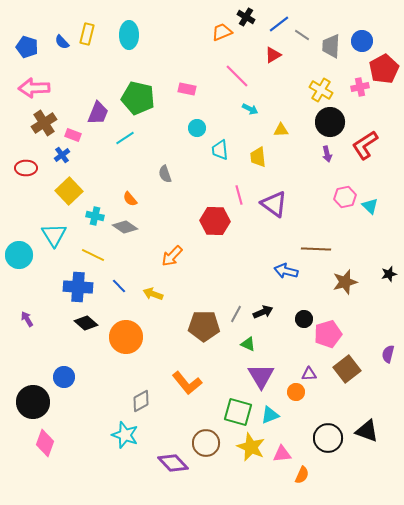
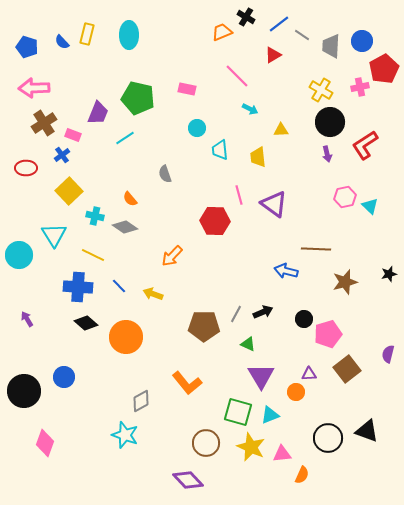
black circle at (33, 402): moved 9 px left, 11 px up
purple diamond at (173, 463): moved 15 px right, 17 px down
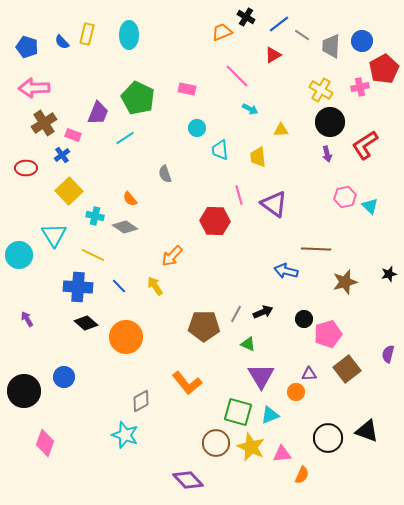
green pentagon at (138, 98): rotated 12 degrees clockwise
yellow arrow at (153, 294): moved 2 px right, 8 px up; rotated 36 degrees clockwise
brown circle at (206, 443): moved 10 px right
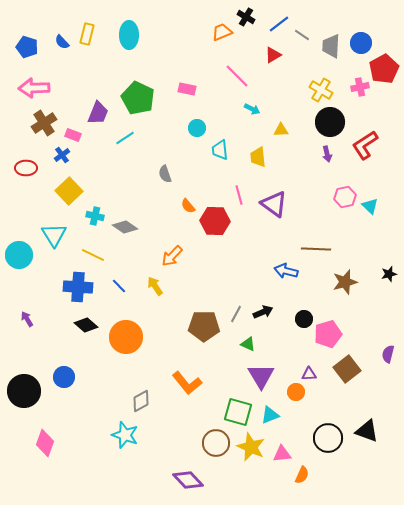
blue circle at (362, 41): moved 1 px left, 2 px down
cyan arrow at (250, 109): moved 2 px right
orange semicircle at (130, 199): moved 58 px right, 7 px down
black diamond at (86, 323): moved 2 px down
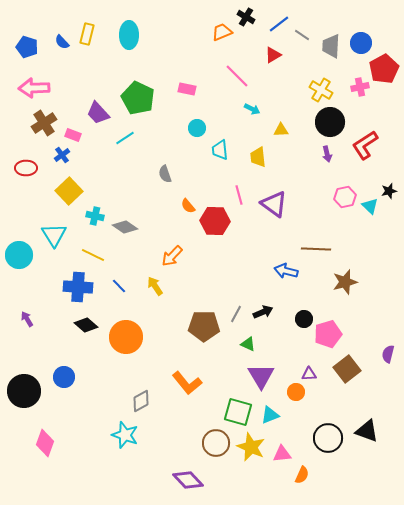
purple trapezoid at (98, 113): rotated 115 degrees clockwise
black star at (389, 274): moved 83 px up
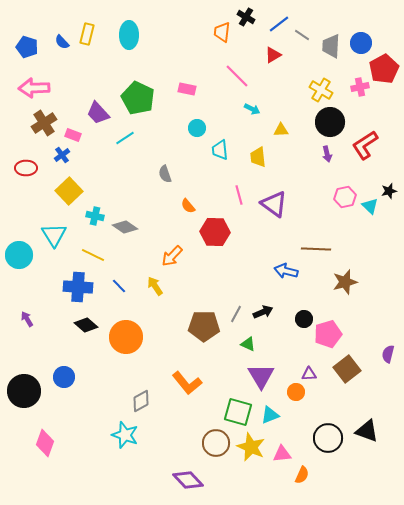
orange trapezoid at (222, 32): rotated 60 degrees counterclockwise
red hexagon at (215, 221): moved 11 px down
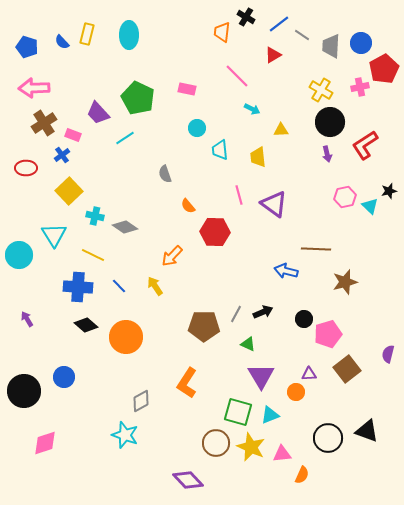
orange L-shape at (187, 383): rotated 72 degrees clockwise
pink diamond at (45, 443): rotated 52 degrees clockwise
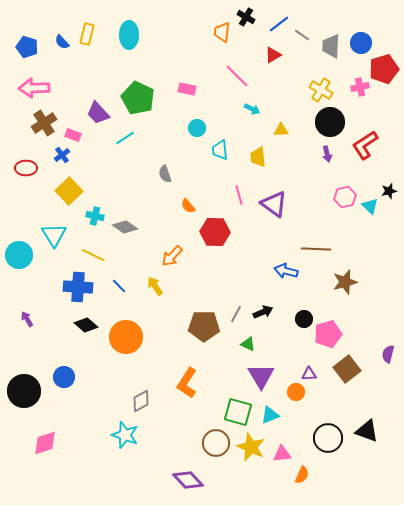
red pentagon at (384, 69): rotated 12 degrees clockwise
